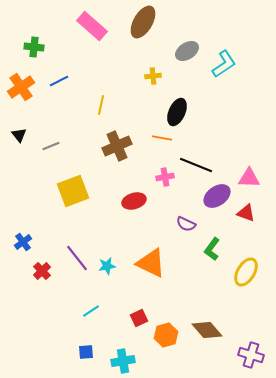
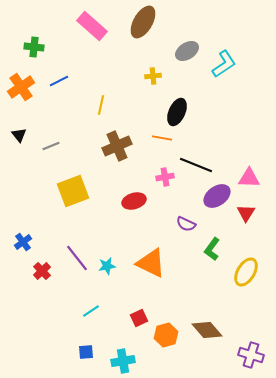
red triangle: rotated 42 degrees clockwise
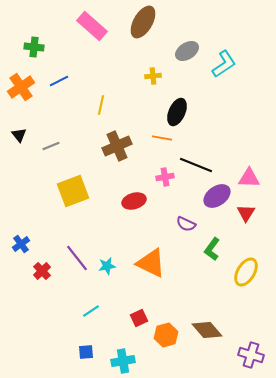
blue cross: moved 2 px left, 2 px down
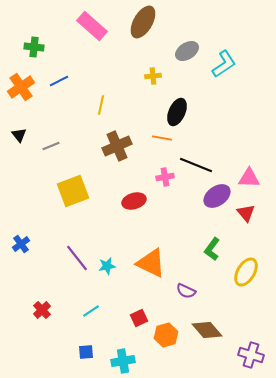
red triangle: rotated 12 degrees counterclockwise
purple semicircle: moved 67 px down
red cross: moved 39 px down
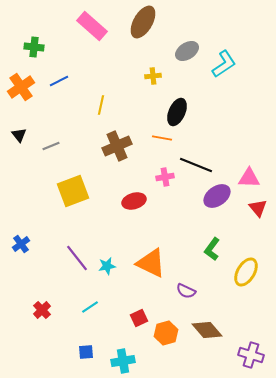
red triangle: moved 12 px right, 5 px up
cyan line: moved 1 px left, 4 px up
orange hexagon: moved 2 px up
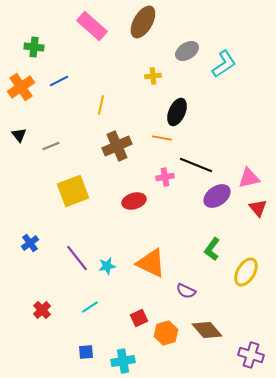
pink triangle: rotated 15 degrees counterclockwise
blue cross: moved 9 px right, 1 px up
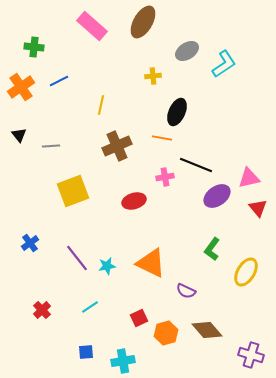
gray line: rotated 18 degrees clockwise
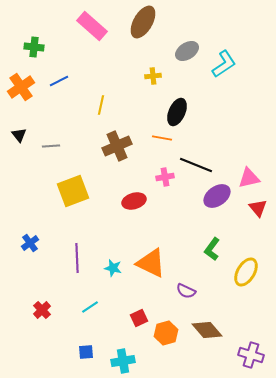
purple line: rotated 36 degrees clockwise
cyan star: moved 6 px right, 2 px down; rotated 24 degrees clockwise
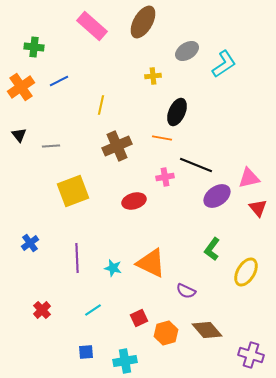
cyan line: moved 3 px right, 3 px down
cyan cross: moved 2 px right
